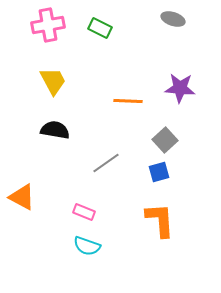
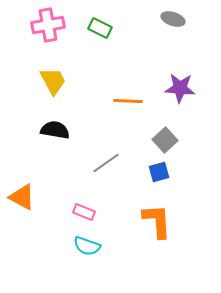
orange L-shape: moved 3 px left, 1 px down
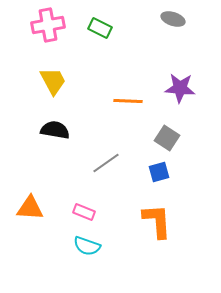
gray square: moved 2 px right, 2 px up; rotated 15 degrees counterclockwise
orange triangle: moved 8 px right, 11 px down; rotated 24 degrees counterclockwise
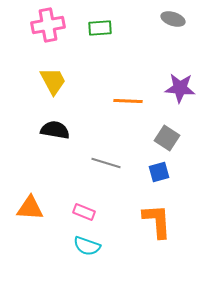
green rectangle: rotated 30 degrees counterclockwise
gray line: rotated 52 degrees clockwise
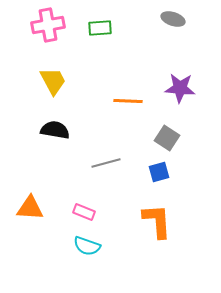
gray line: rotated 32 degrees counterclockwise
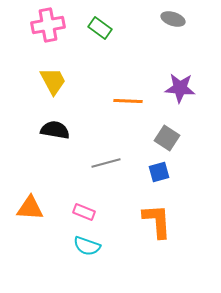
green rectangle: rotated 40 degrees clockwise
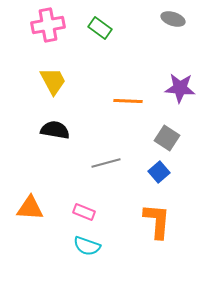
blue square: rotated 25 degrees counterclockwise
orange L-shape: rotated 9 degrees clockwise
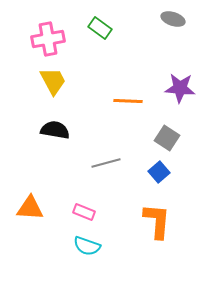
pink cross: moved 14 px down
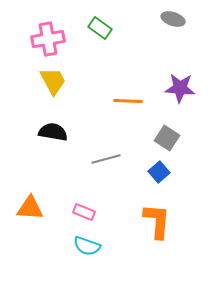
black semicircle: moved 2 px left, 2 px down
gray line: moved 4 px up
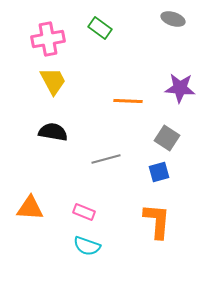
blue square: rotated 25 degrees clockwise
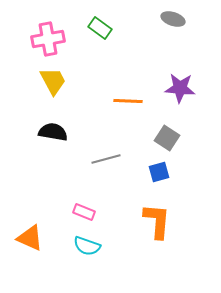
orange triangle: moved 30 px down; rotated 20 degrees clockwise
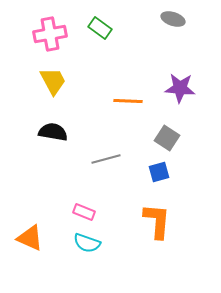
pink cross: moved 2 px right, 5 px up
cyan semicircle: moved 3 px up
